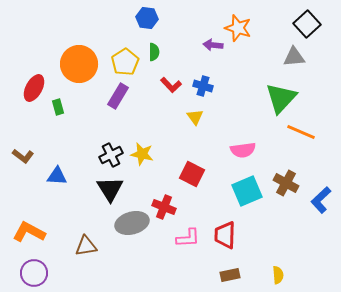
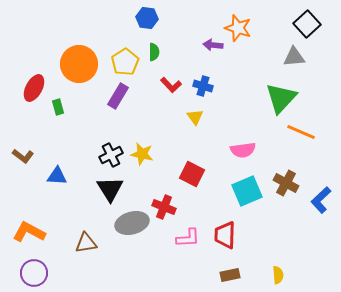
brown triangle: moved 3 px up
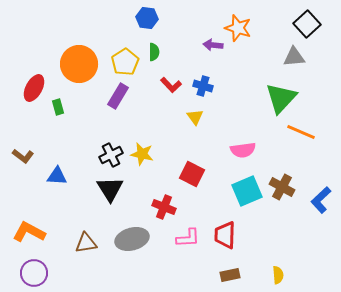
brown cross: moved 4 px left, 4 px down
gray ellipse: moved 16 px down
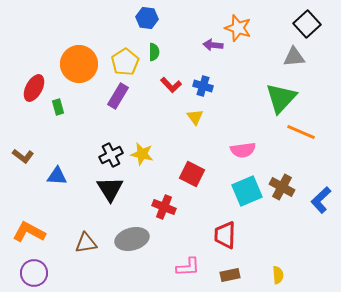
pink L-shape: moved 29 px down
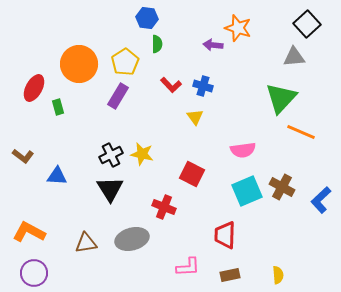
green semicircle: moved 3 px right, 8 px up
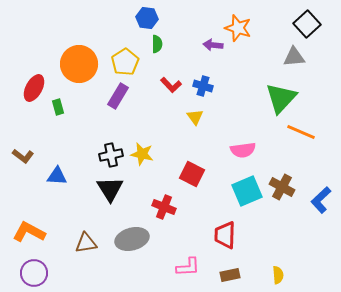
black cross: rotated 15 degrees clockwise
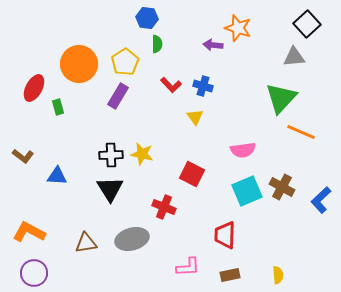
black cross: rotated 10 degrees clockwise
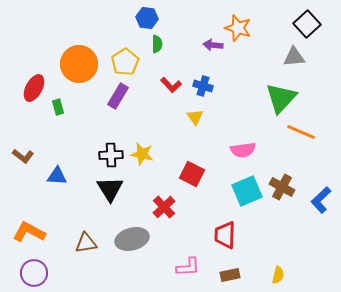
red cross: rotated 25 degrees clockwise
yellow semicircle: rotated 18 degrees clockwise
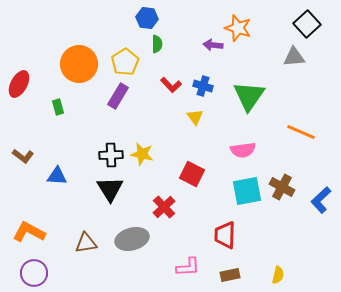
red ellipse: moved 15 px left, 4 px up
green triangle: moved 32 px left, 2 px up; rotated 8 degrees counterclockwise
cyan square: rotated 12 degrees clockwise
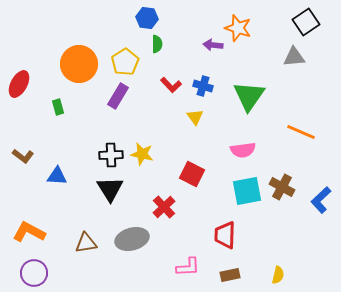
black square: moved 1 px left, 2 px up; rotated 8 degrees clockwise
